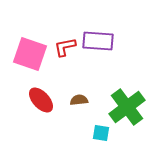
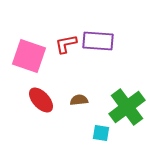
red L-shape: moved 1 px right, 3 px up
pink square: moved 1 px left, 2 px down
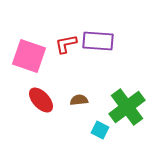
cyan square: moved 1 px left, 3 px up; rotated 18 degrees clockwise
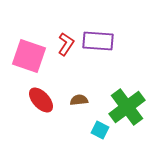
red L-shape: rotated 135 degrees clockwise
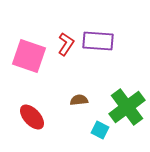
red ellipse: moved 9 px left, 17 px down
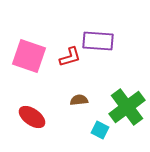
red L-shape: moved 4 px right, 13 px down; rotated 40 degrees clockwise
red ellipse: rotated 12 degrees counterclockwise
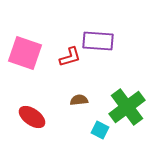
pink square: moved 4 px left, 3 px up
